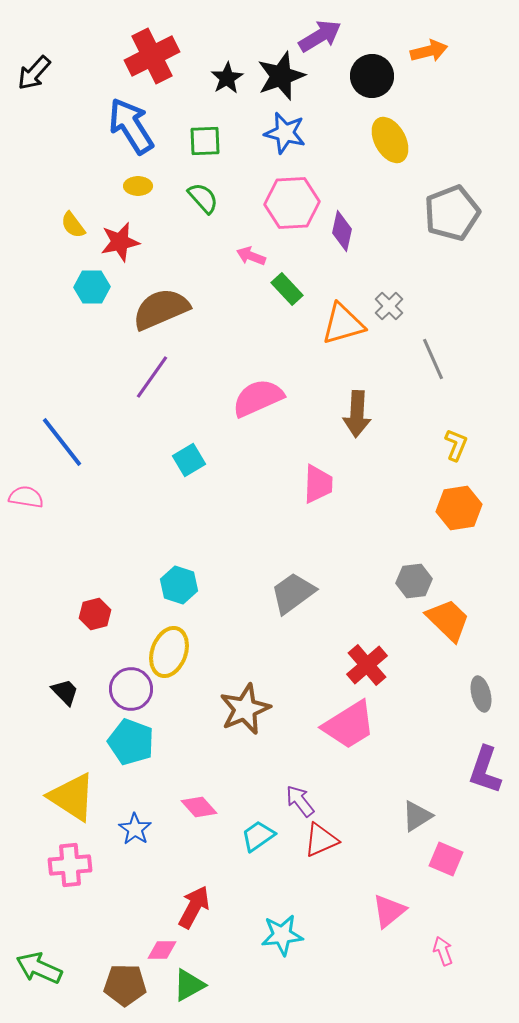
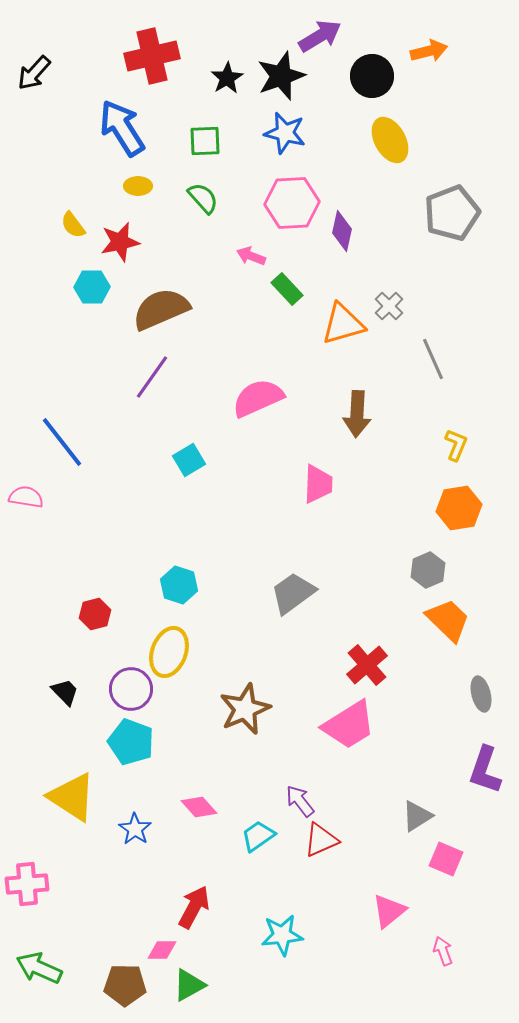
red cross at (152, 56): rotated 14 degrees clockwise
blue arrow at (131, 126): moved 9 px left, 2 px down
gray hexagon at (414, 581): moved 14 px right, 11 px up; rotated 16 degrees counterclockwise
pink cross at (70, 865): moved 43 px left, 19 px down
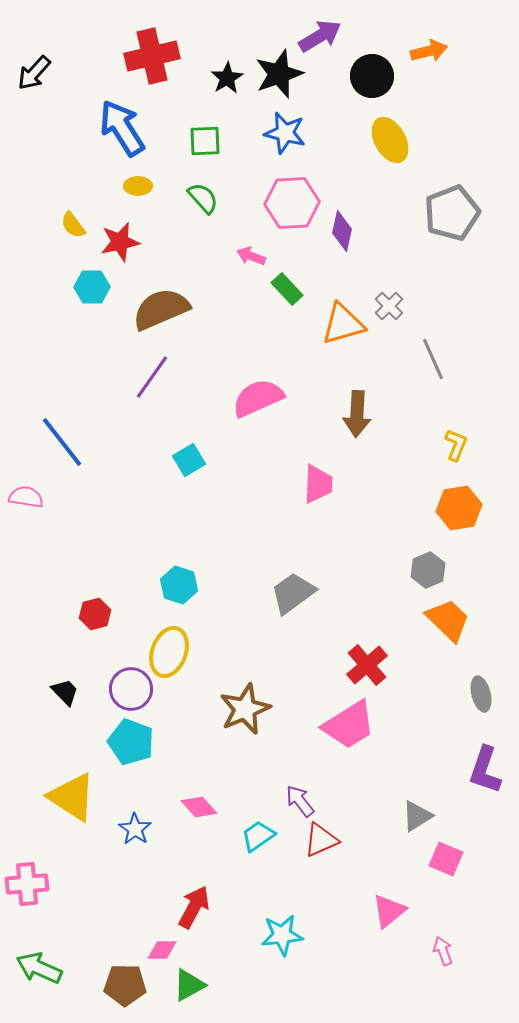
black star at (281, 76): moved 2 px left, 2 px up
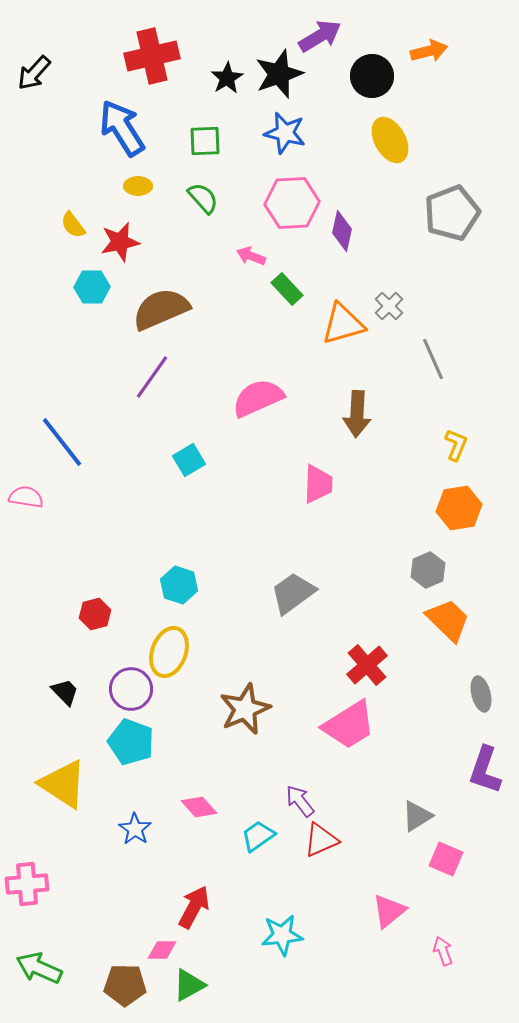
yellow triangle at (72, 797): moved 9 px left, 13 px up
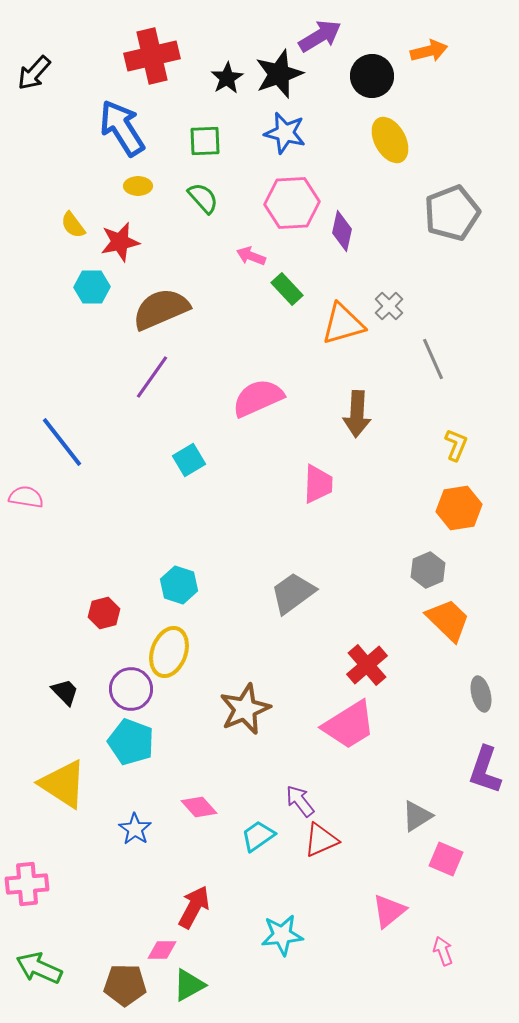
red hexagon at (95, 614): moved 9 px right, 1 px up
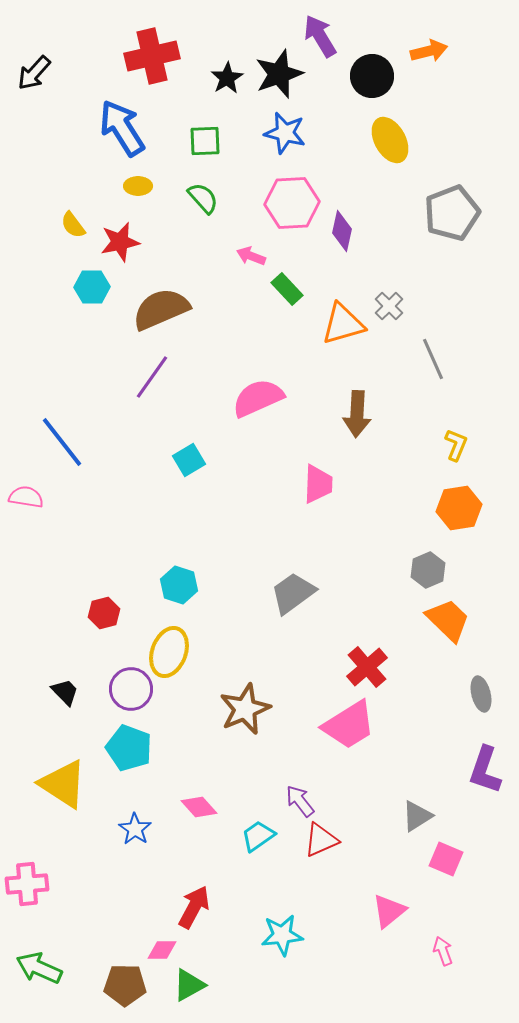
purple arrow at (320, 36): rotated 90 degrees counterclockwise
red cross at (367, 665): moved 2 px down
cyan pentagon at (131, 742): moved 2 px left, 6 px down
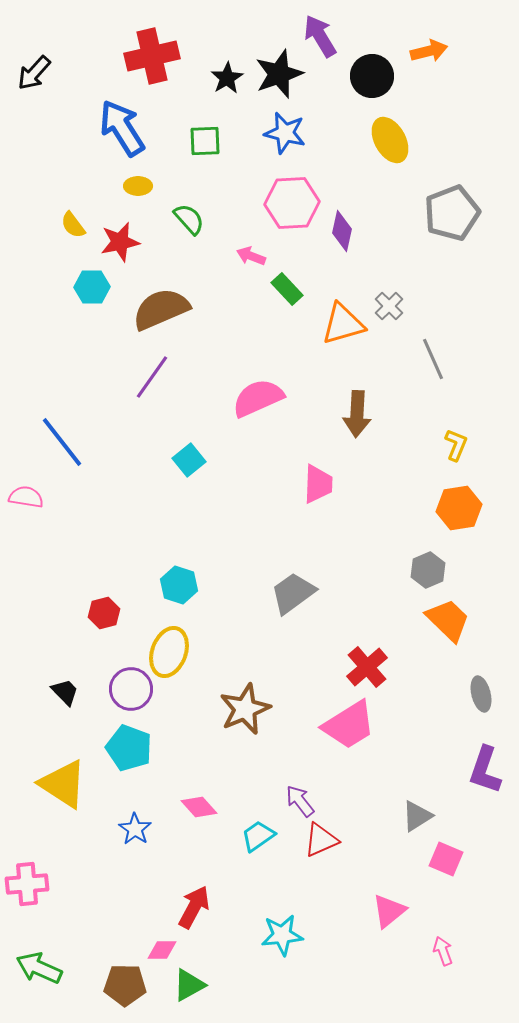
green semicircle at (203, 198): moved 14 px left, 21 px down
cyan square at (189, 460): rotated 8 degrees counterclockwise
